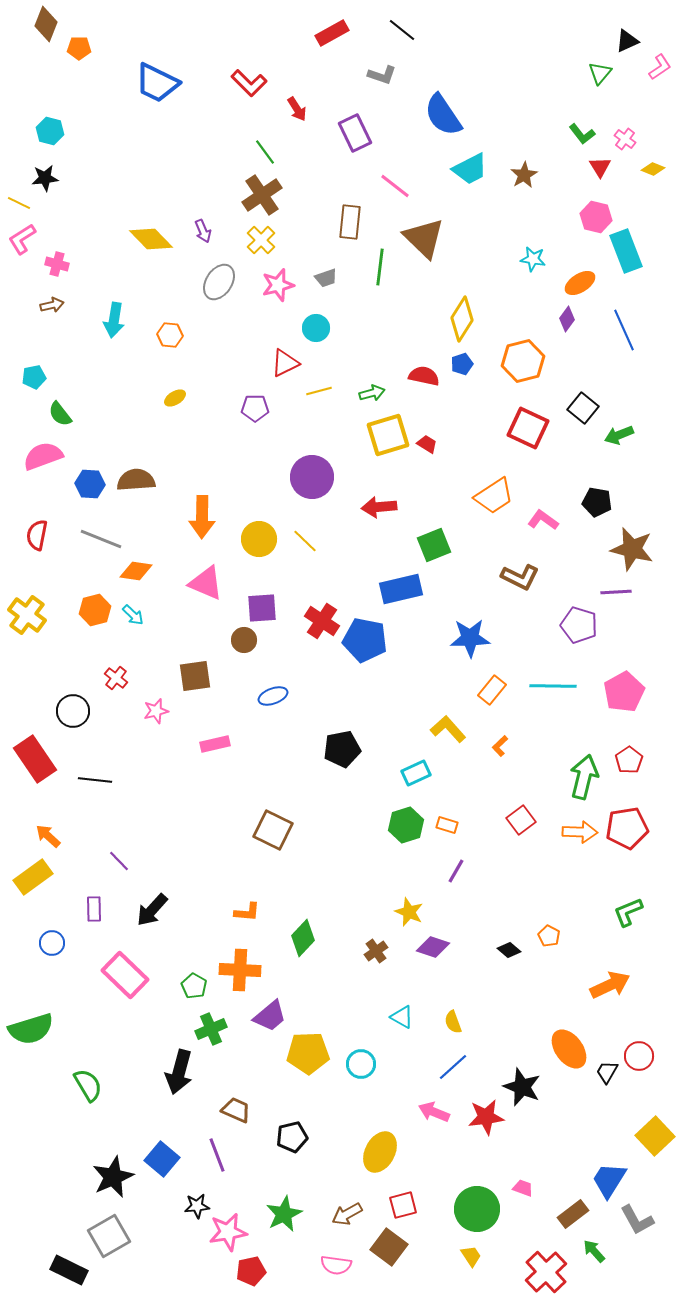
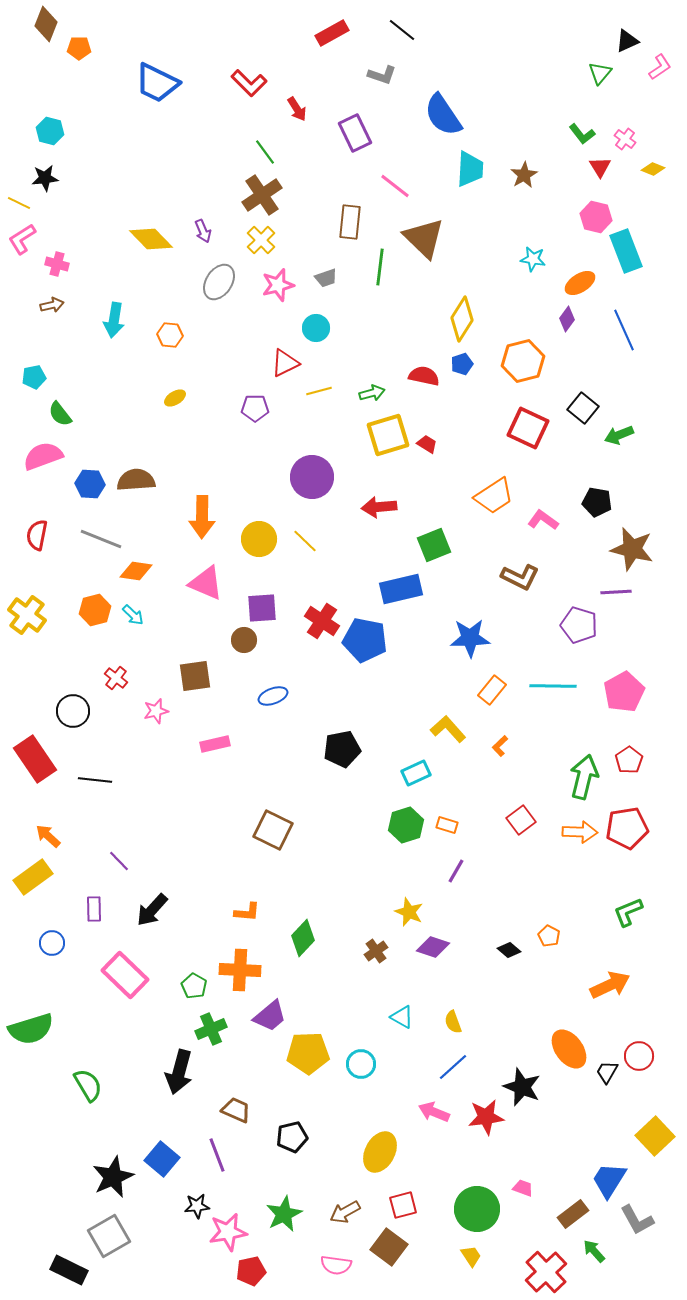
cyan trapezoid at (470, 169): rotated 60 degrees counterclockwise
brown arrow at (347, 1214): moved 2 px left, 2 px up
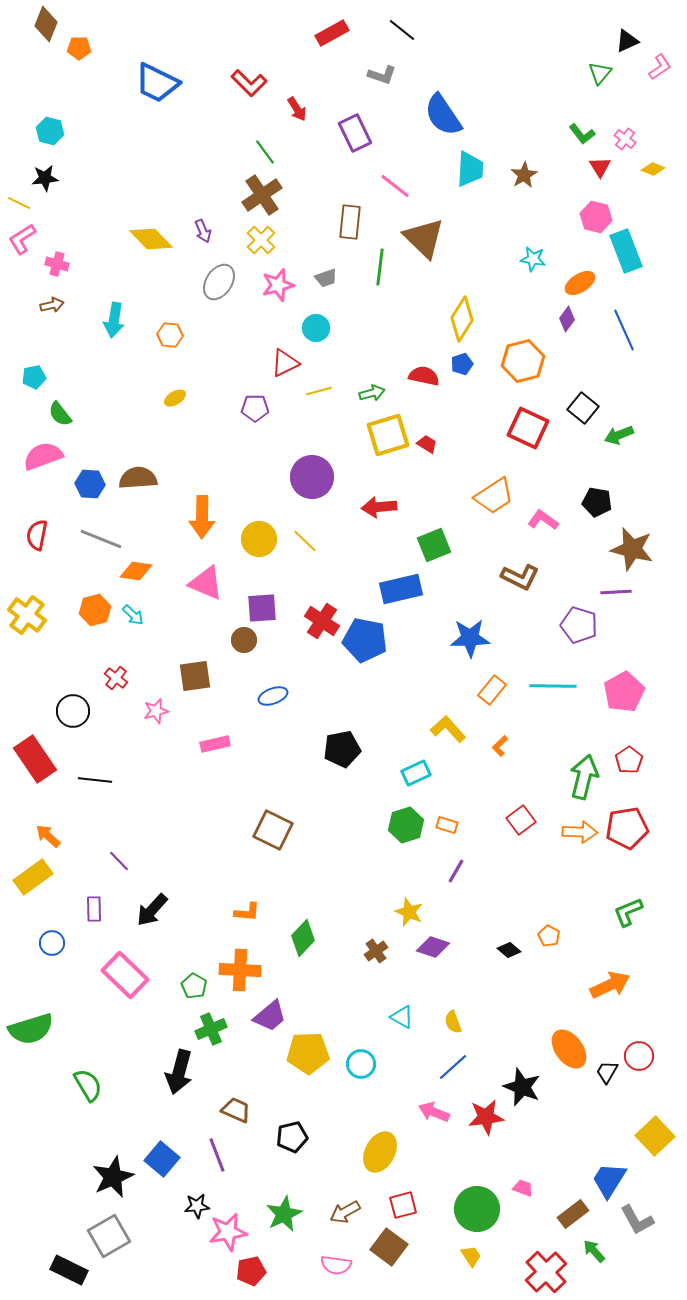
brown semicircle at (136, 480): moved 2 px right, 2 px up
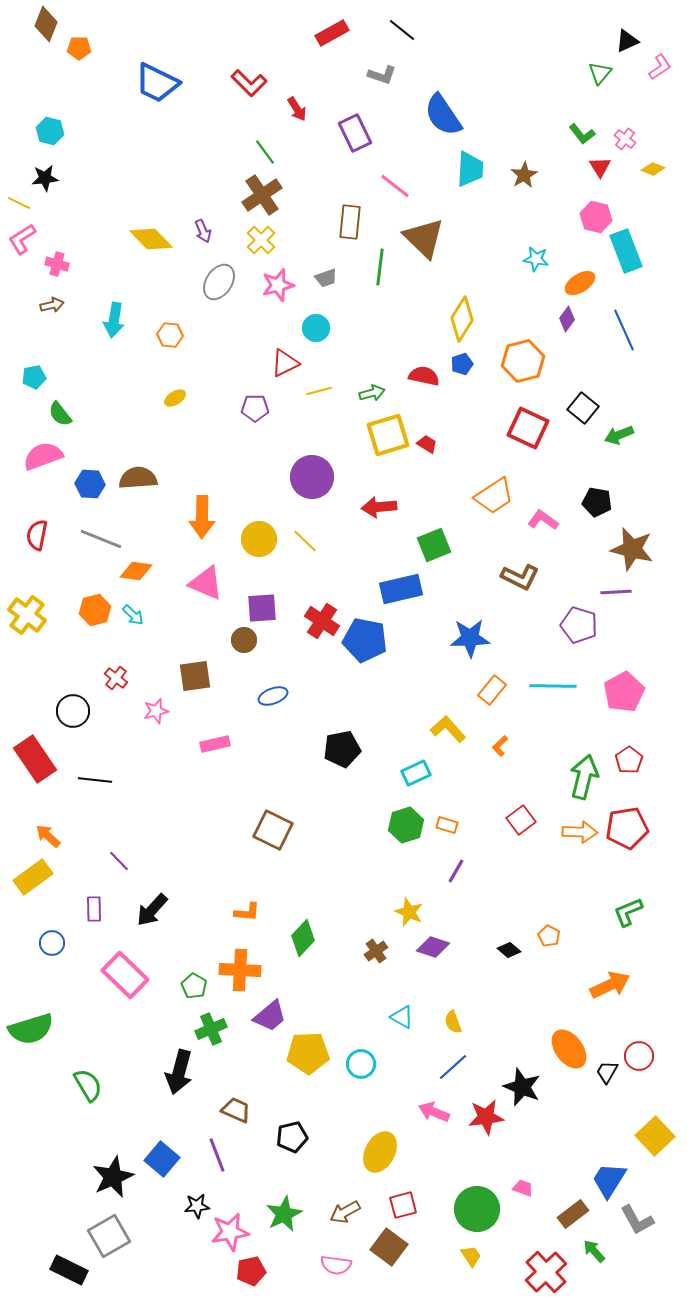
cyan star at (533, 259): moved 3 px right
pink star at (228, 1232): moved 2 px right
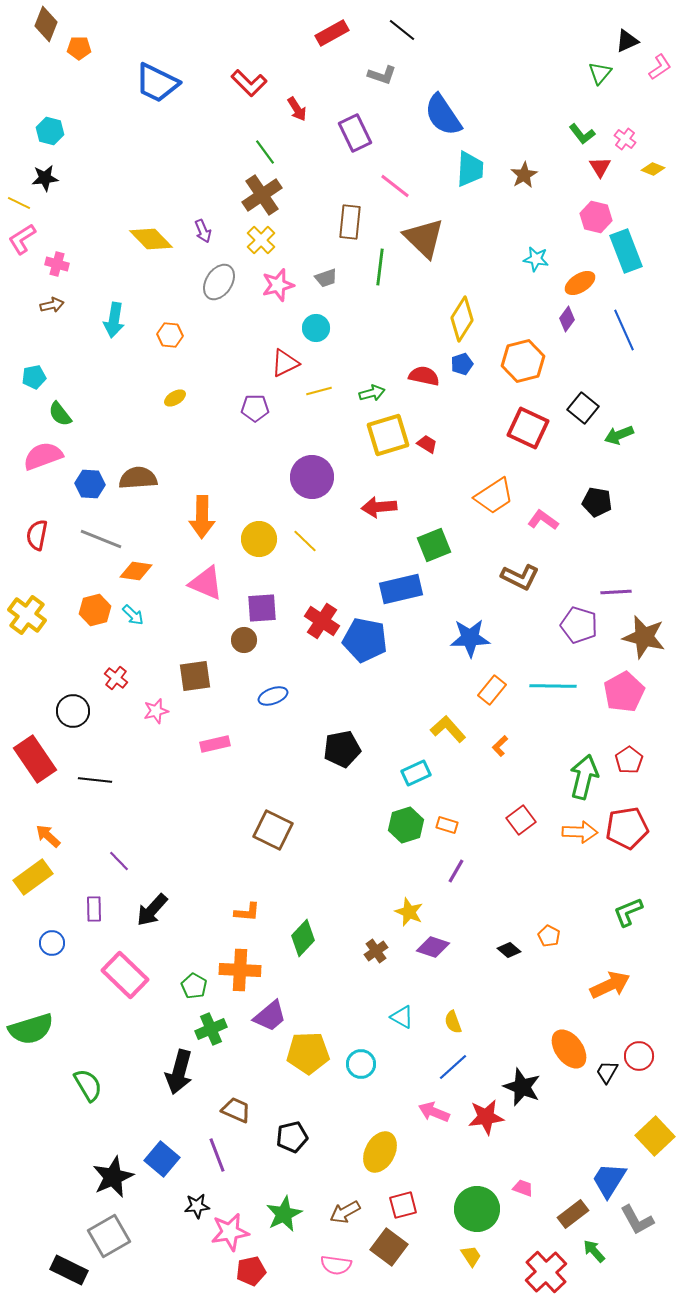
brown star at (632, 549): moved 12 px right, 88 px down
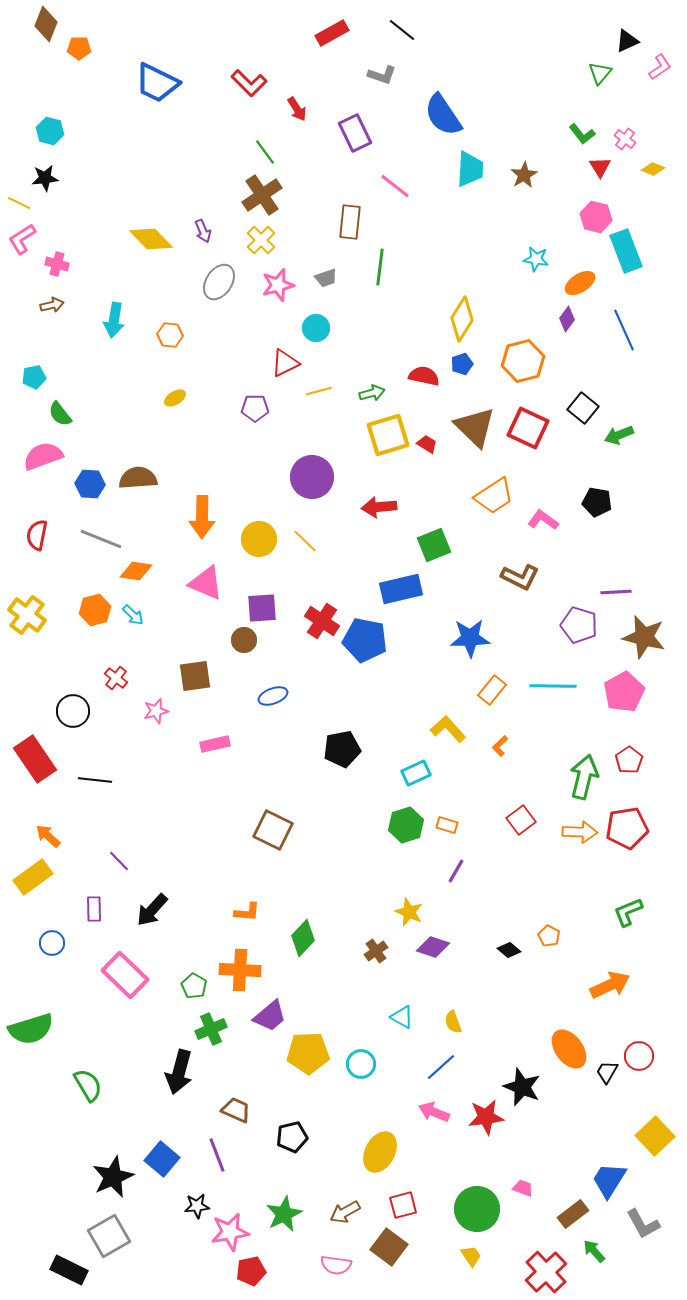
brown triangle at (424, 238): moved 51 px right, 189 px down
blue line at (453, 1067): moved 12 px left
gray L-shape at (637, 1220): moved 6 px right, 4 px down
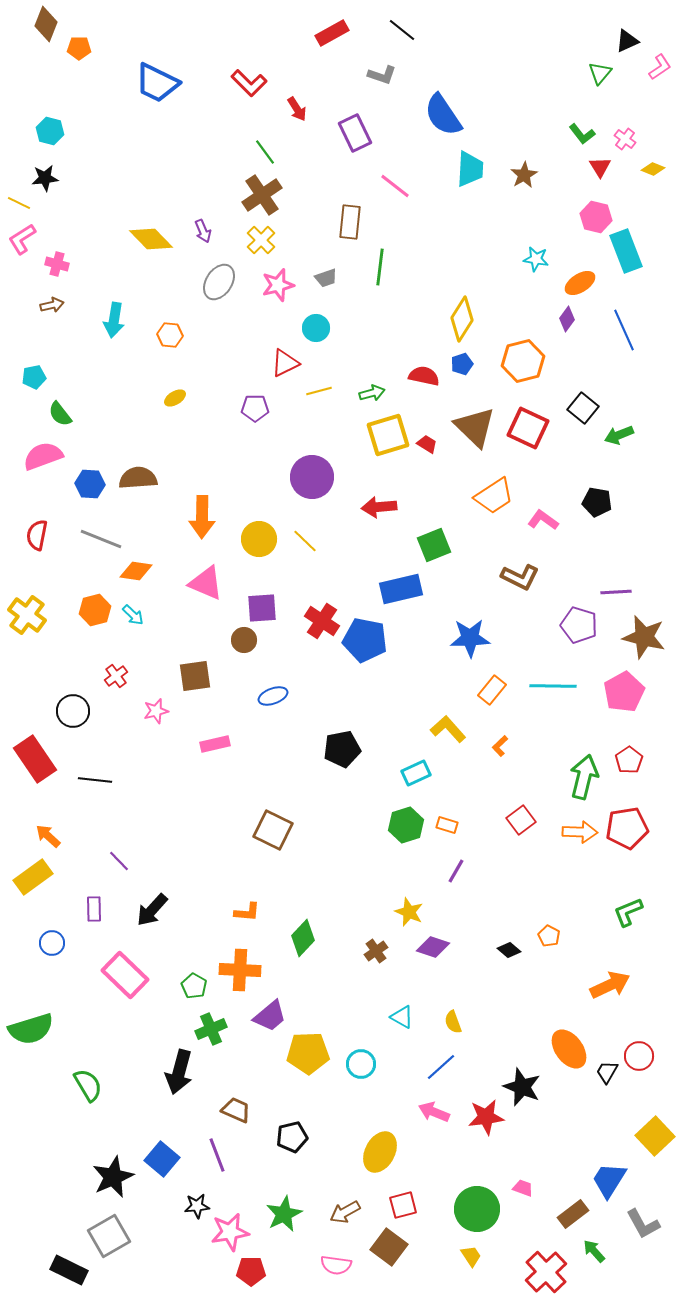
red cross at (116, 678): moved 2 px up; rotated 15 degrees clockwise
red pentagon at (251, 1271): rotated 12 degrees clockwise
